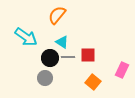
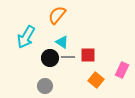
cyan arrow: rotated 85 degrees clockwise
gray circle: moved 8 px down
orange square: moved 3 px right, 2 px up
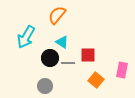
gray line: moved 6 px down
pink rectangle: rotated 14 degrees counterclockwise
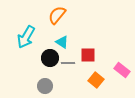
pink rectangle: rotated 63 degrees counterclockwise
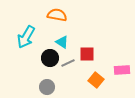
orange semicircle: rotated 60 degrees clockwise
red square: moved 1 px left, 1 px up
gray line: rotated 24 degrees counterclockwise
pink rectangle: rotated 42 degrees counterclockwise
gray circle: moved 2 px right, 1 px down
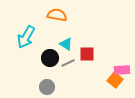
cyan triangle: moved 4 px right, 2 px down
orange square: moved 19 px right
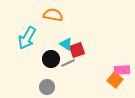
orange semicircle: moved 4 px left
cyan arrow: moved 1 px right, 1 px down
red square: moved 10 px left, 4 px up; rotated 21 degrees counterclockwise
black circle: moved 1 px right, 1 px down
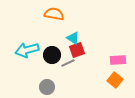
orange semicircle: moved 1 px right, 1 px up
cyan arrow: moved 12 px down; rotated 45 degrees clockwise
cyan triangle: moved 7 px right, 6 px up
black circle: moved 1 px right, 4 px up
pink rectangle: moved 4 px left, 10 px up
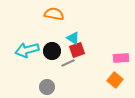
black circle: moved 4 px up
pink rectangle: moved 3 px right, 2 px up
